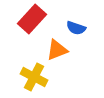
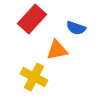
orange triangle: rotated 10 degrees clockwise
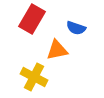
red rectangle: rotated 12 degrees counterclockwise
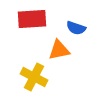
red rectangle: rotated 56 degrees clockwise
orange triangle: moved 2 px right
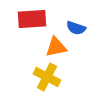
orange triangle: moved 3 px left, 3 px up
yellow cross: moved 13 px right
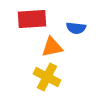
blue semicircle: rotated 12 degrees counterclockwise
orange triangle: moved 4 px left
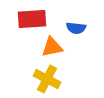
yellow cross: moved 2 px down
